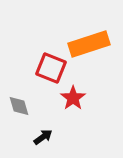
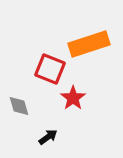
red square: moved 1 px left, 1 px down
black arrow: moved 5 px right
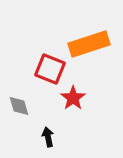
black arrow: rotated 66 degrees counterclockwise
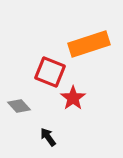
red square: moved 3 px down
gray diamond: rotated 25 degrees counterclockwise
black arrow: rotated 24 degrees counterclockwise
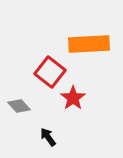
orange rectangle: rotated 15 degrees clockwise
red square: rotated 16 degrees clockwise
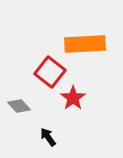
orange rectangle: moved 4 px left
